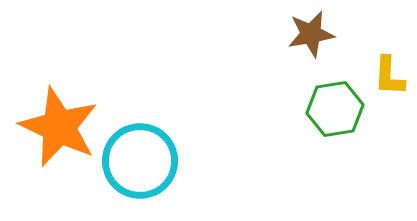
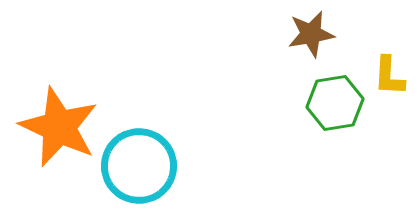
green hexagon: moved 6 px up
cyan circle: moved 1 px left, 5 px down
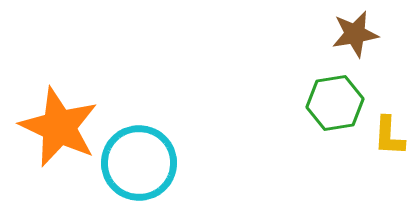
brown star: moved 44 px right
yellow L-shape: moved 60 px down
cyan circle: moved 3 px up
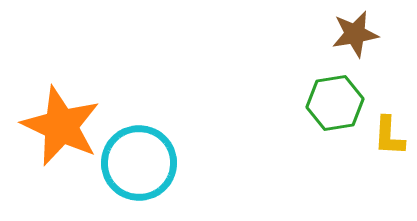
orange star: moved 2 px right, 1 px up
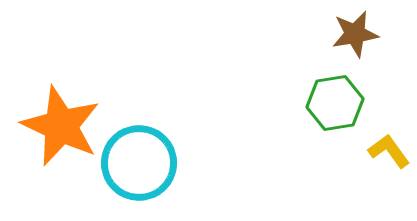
yellow L-shape: moved 15 px down; rotated 141 degrees clockwise
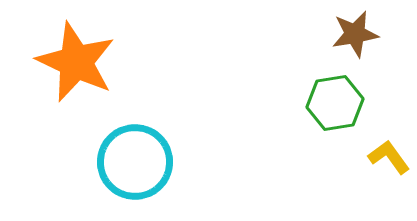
orange star: moved 15 px right, 64 px up
yellow L-shape: moved 6 px down
cyan circle: moved 4 px left, 1 px up
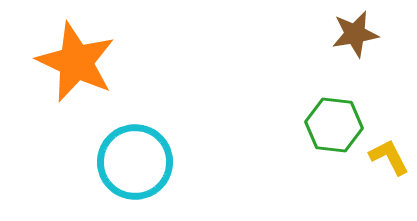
green hexagon: moved 1 px left, 22 px down; rotated 16 degrees clockwise
yellow L-shape: rotated 9 degrees clockwise
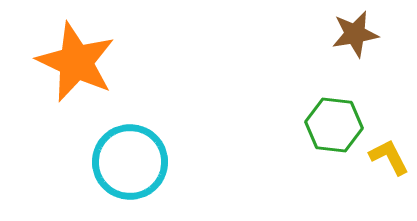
cyan circle: moved 5 px left
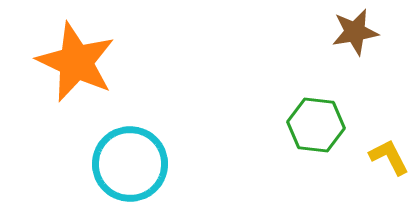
brown star: moved 2 px up
green hexagon: moved 18 px left
cyan circle: moved 2 px down
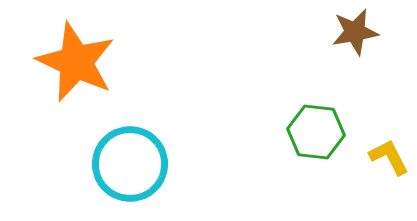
green hexagon: moved 7 px down
